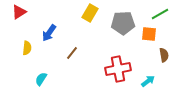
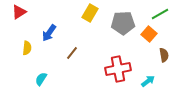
orange square: rotated 35 degrees clockwise
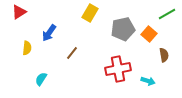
green line: moved 7 px right
gray pentagon: moved 6 px down; rotated 10 degrees counterclockwise
cyan arrow: rotated 56 degrees clockwise
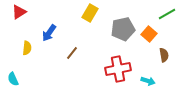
cyan semicircle: moved 28 px left; rotated 56 degrees counterclockwise
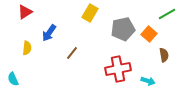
red triangle: moved 6 px right
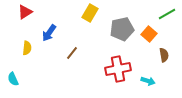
gray pentagon: moved 1 px left
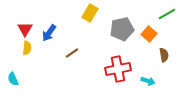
red triangle: moved 17 px down; rotated 28 degrees counterclockwise
brown line: rotated 16 degrees clockwise
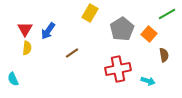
gray pentagon: rotated 20 degrees counterclockwise
blue arrow: moved 1 px left, 2 px up
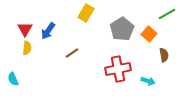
yellow rectangle: moved 4 px left
